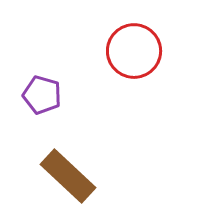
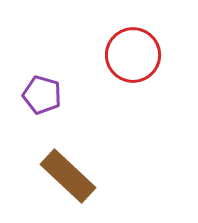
red circle: moved 1 px left, 4 px down
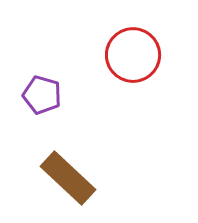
brown rectangle: moved 2 px down
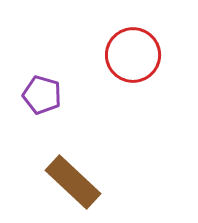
brown rectangle: moved 5 px right, 4 px down
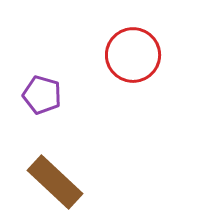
brown rectangle: moved 18 px left
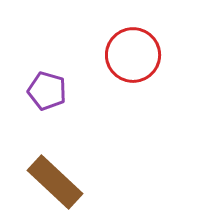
purple pentagon: moved 5 px right, 4 px up
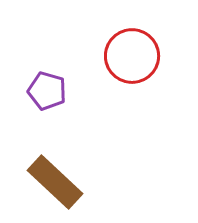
red circle: moved 1 px left, 1 px down
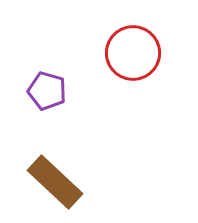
red circle: moved 1 px right, 3 px up
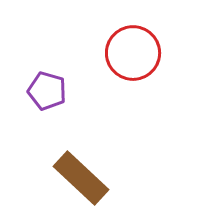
brown rectangle: moved 26 px right, 4 px up
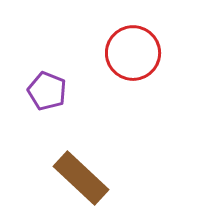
purple pentagon: rotated 6 degrees clockwise
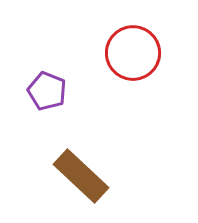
brown rectangle: moved 2 px up
